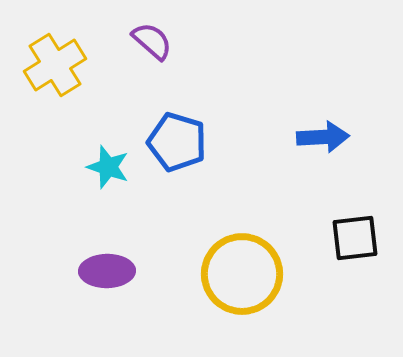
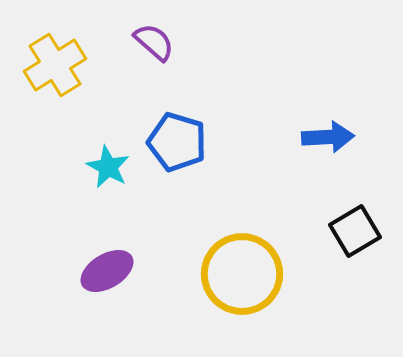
purple semicircle: moved 2 px right, 1 px down
blue arrow: moved 5 px right
cyan star: rotated 9 degrees clockwise
black square: moved 7 px up; rotated 24 degrees counterclockwise
purple ellipse: rotated 30 degrees counterclockwise
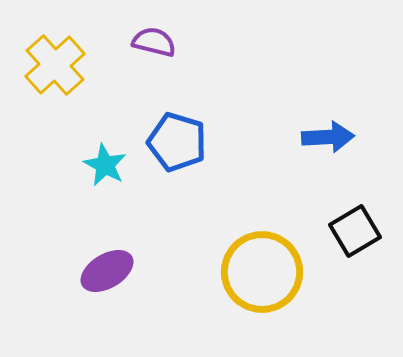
purple semicircle: rotated 27 degrees counterclockwise
yellow cross: rotated 10 degrees counterclockwise
cyan star: moved 3 px left, 2 px up
yellow circle: moved 20 px right, 2 px up
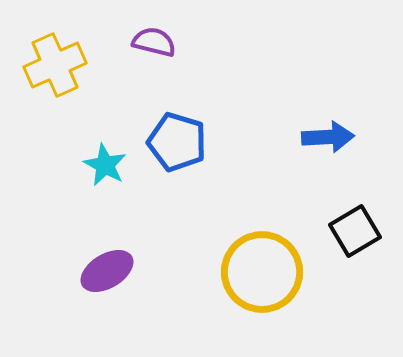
yellow cross: rotated 18 degrees clockwise
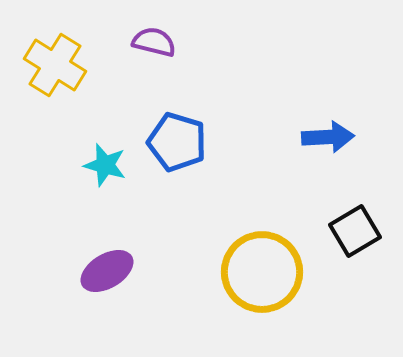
yellow cross: rotated 34 degrees counterclockwise
cyan star: rotated 12 degrees counterclockwise
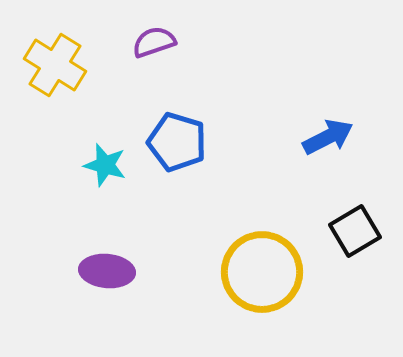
purple semicircle: rotated 33 degrees counterclockwise
blue arrow: rotated 24 degrees counterclockwise
purple ellipse: rotated 36 degrees clockwise
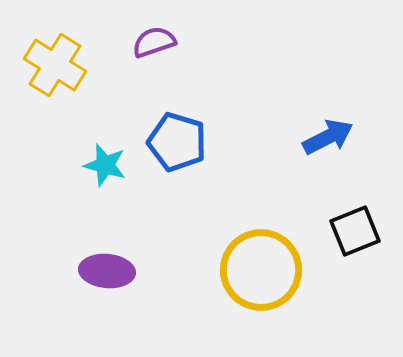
black square: rotated 9 degrees clockwise
yellow circle: moved 1 px left, 2 px up
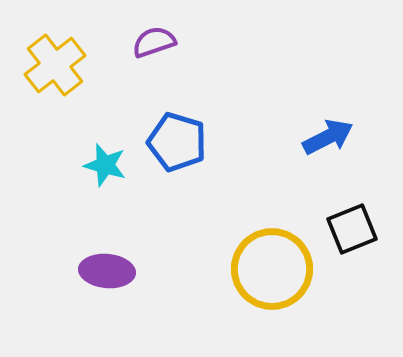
yellow cross: rotated 20 degrees clockwise
black square: moved 3 px left, 2 px up
yellow circle: moved 11 px right, 1 px up
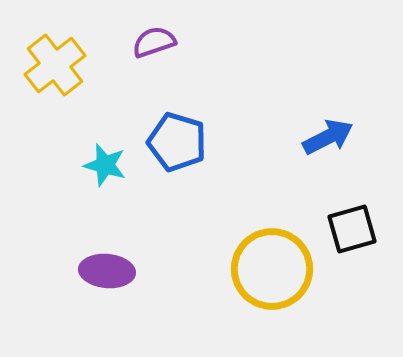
black square: rotated 6 degrees clockwise
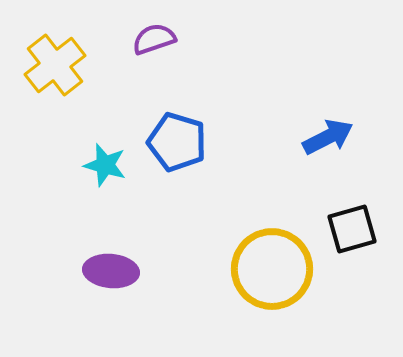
purple semicircle: moved 3 px up
purple ellipse: moved 4 px right
